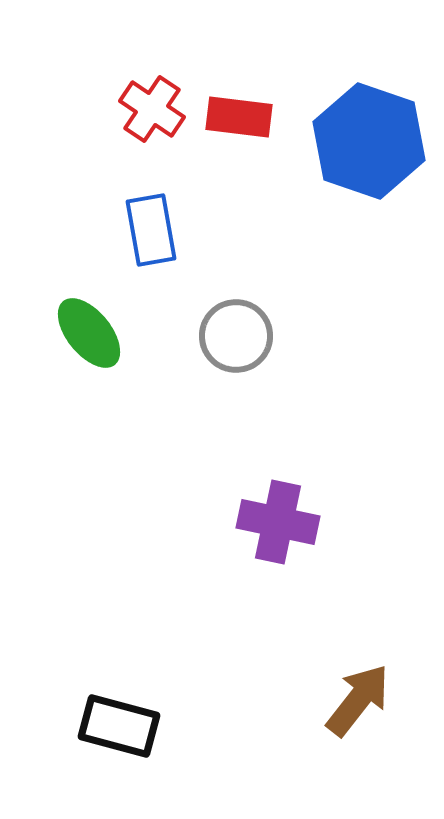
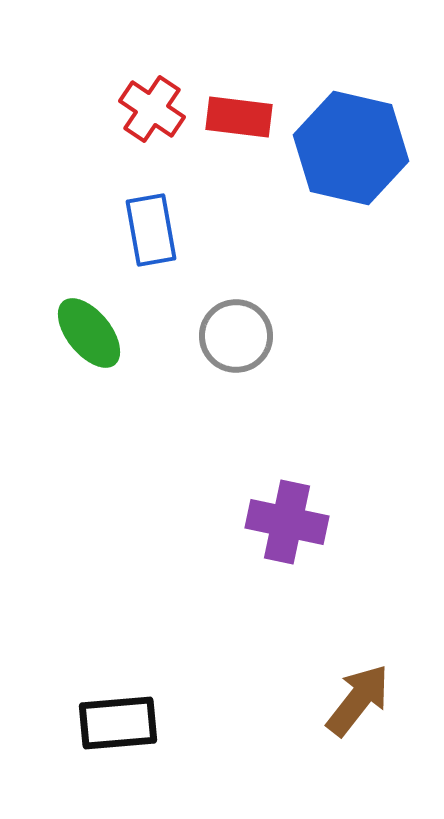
blue hexagon: moved 18 px left, 7 px down; rotated 6 degrees counterclockwise
purple cross: moved 9 px right
black rectangle: moved 1 px left, 3 px up; rotated 20 degrees counterclockwise
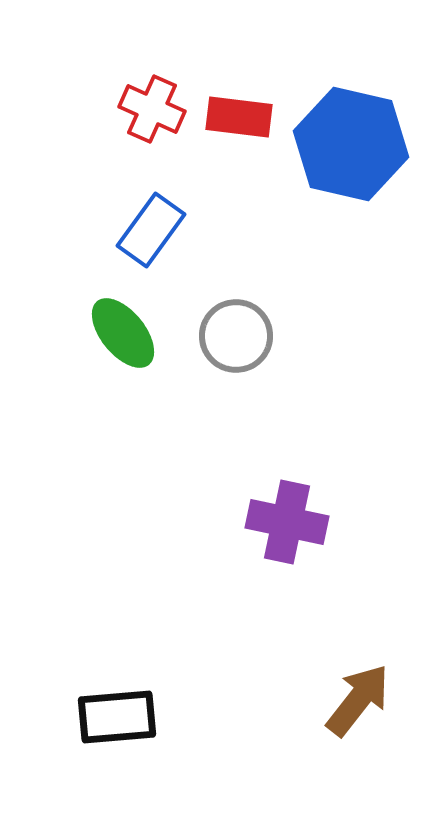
red cross: rotated 10 degrees counterclockwise
blue hexagon: moved 4 px up
blue rectangle: rotated 46 degrees clockwise
green ellipse: moved 34 px right
black rectangle: moved 1 px left, 6 px up
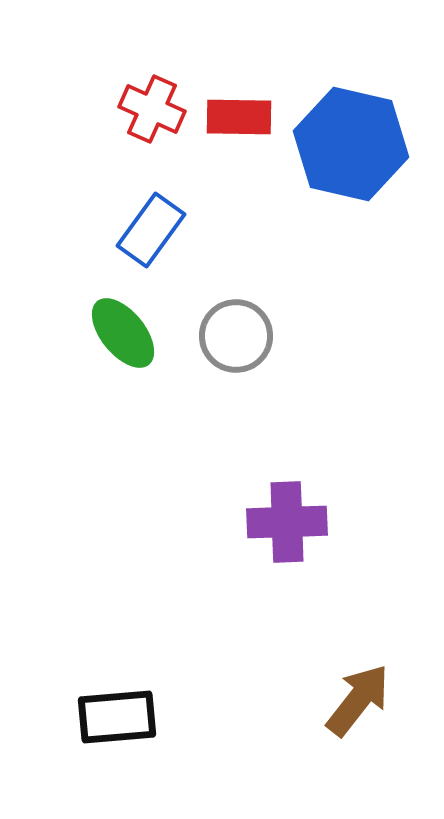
red rectangle: rotated 6 degrees counterclockwise
purple cross: rotated 14 degrees counterclockwise
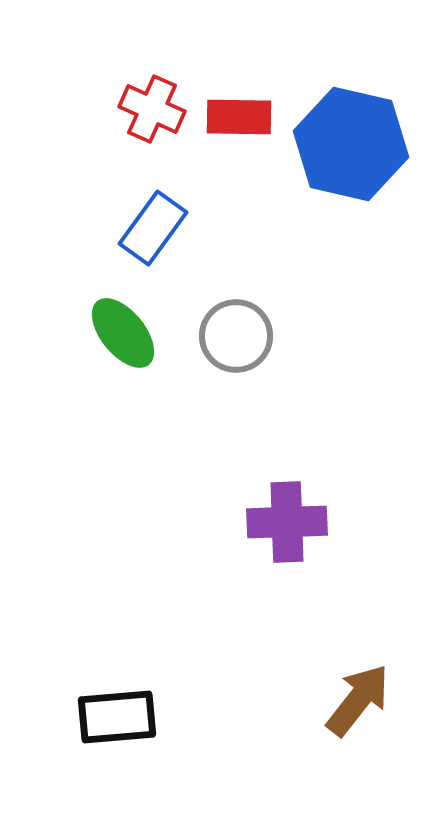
blue rectangle: moved 2 px right, 2 px up
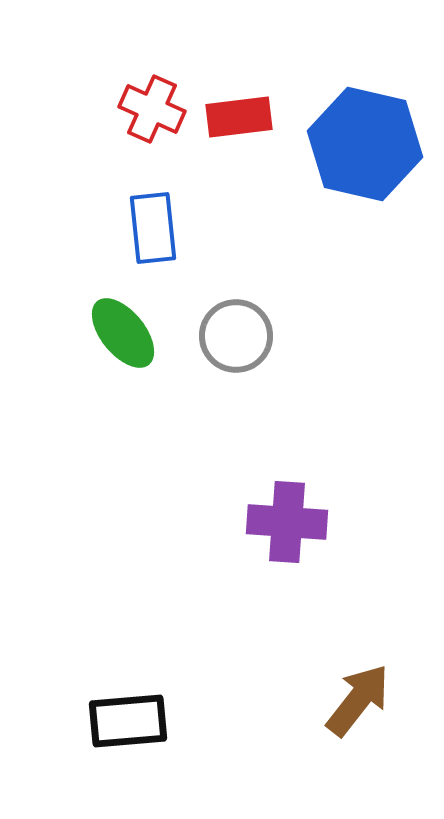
red rectangle: rotated 8 degrees counterclockwise
blue hexagon: moved 14 px right
blue rectangle: rotated 42 degrees counterclockwise
purple cross: rotated 6 degrees clockwise
black rectangle: moved 11 px right, 4 px down
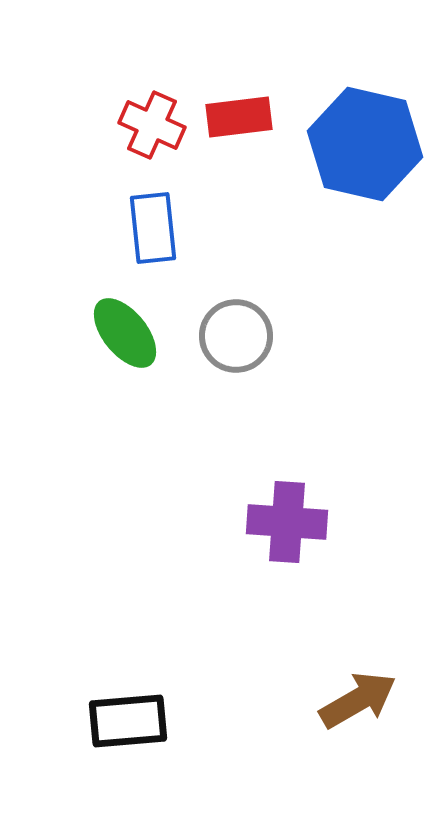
red cross: moved 16 px down
green ellipse: moved 2 px right
brown arrow: rotated 22 degrees clockwise
